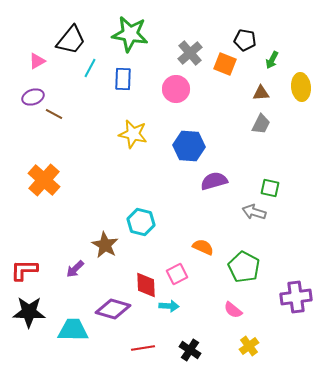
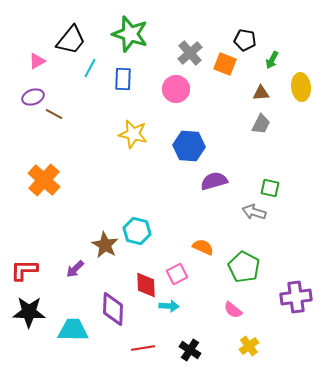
green star: rotated 9 degrees clockwise
cyan hexagon: moved 4 px left, 9 px down
purple diamond: rotated 76 degrees clockwise
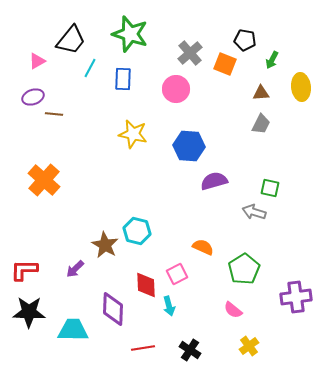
brown line: rotated 24 degrees counterclockwise
green pentagon: moved 2 px down; rotated 12 degrees clockwise
cyan arrow: rotated 72 degrees clockwise
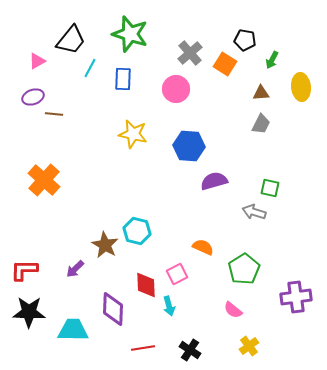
orange square: rotated 10 degrees clockwise
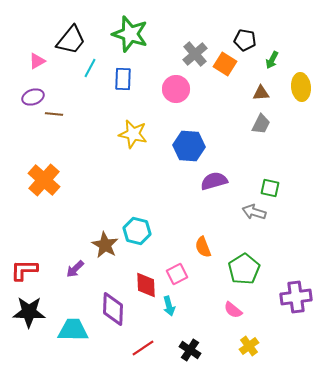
gray cross: moved 5 px right, 1 px down
orange semicircle: rotated 135 degrees counterclockwise
red line: rotated 25 degrees counterclockwise
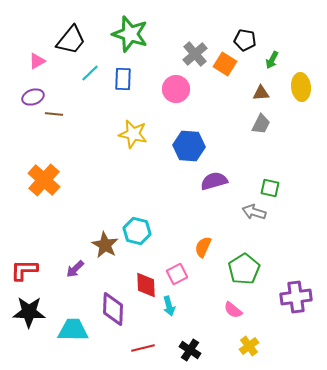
cyan line: moved 5 px down; rotated 18 degrees clockwise
orange semicircle: rotated 45 degrees clockwise
red line: rotated 20 degrees clockwise
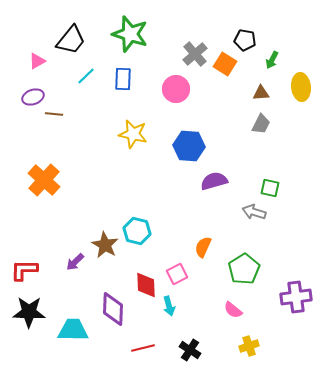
cyan line: moved 4 px left, 3 px down
purple arrow: moved 7 px up
yellow cross: rotated 18 degrees clockwise
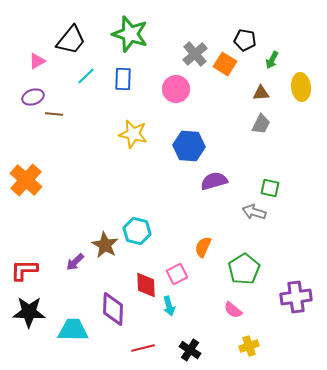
orange cross: moved 18 px left
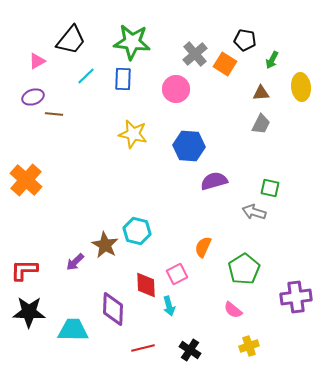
green star: moved 2 px right, 8 px down; rotated 12 degrees counterclockwise
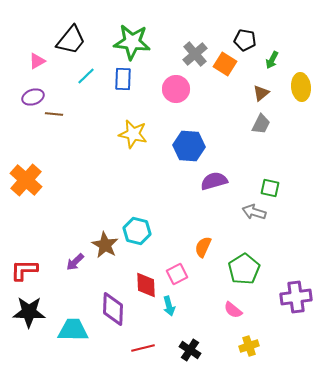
brown triangle: rotated 36 degrees counterclockwise
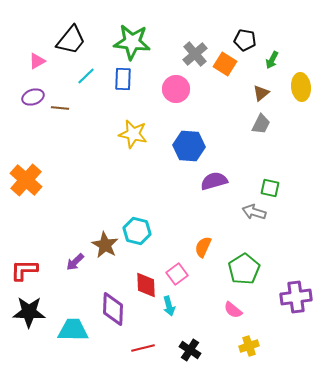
brown line: moved 6 px right, 6 px up
pink square: rotated 10 degrees counterclockwise
